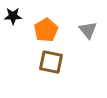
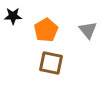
brown square: moved 1 px down
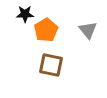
black star: moved 12 px right, 2 px up
brown square: moved 2 px down
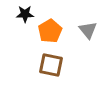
orange pentagon: moved 4 px right, 1 px down
